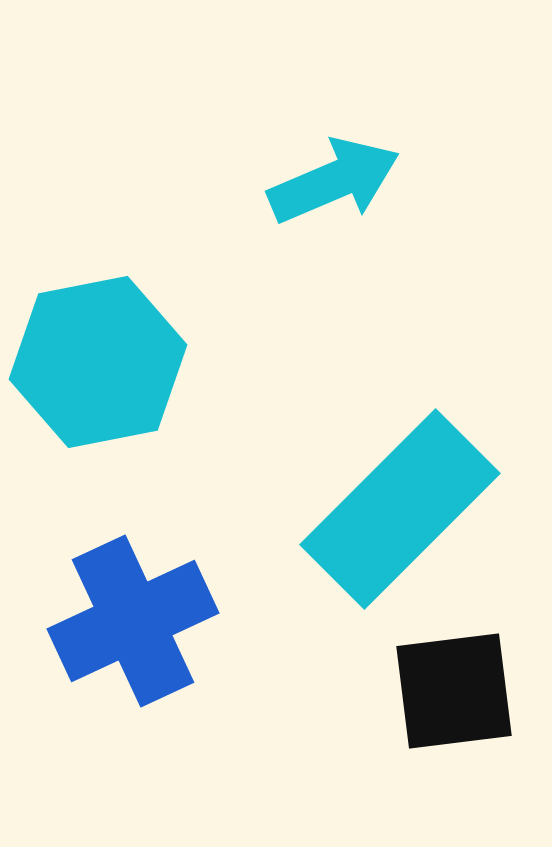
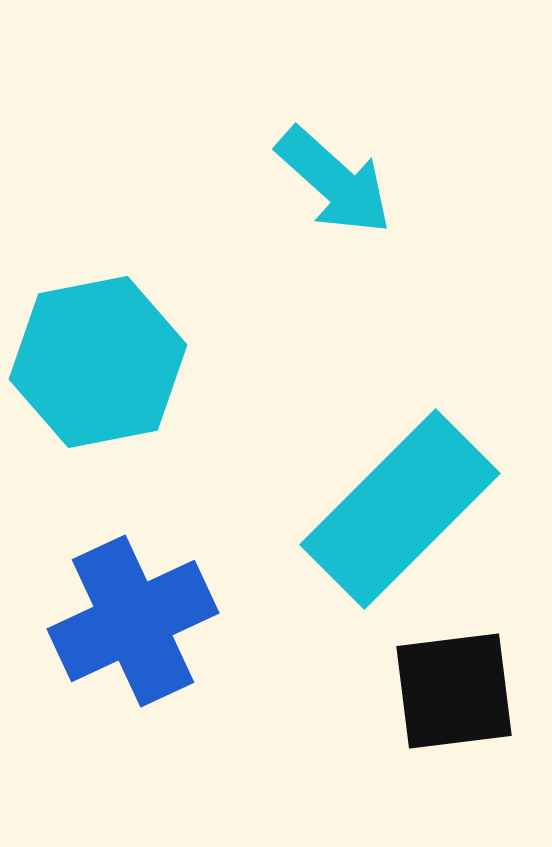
cyan arrow: rotated 65 degrees clockwise
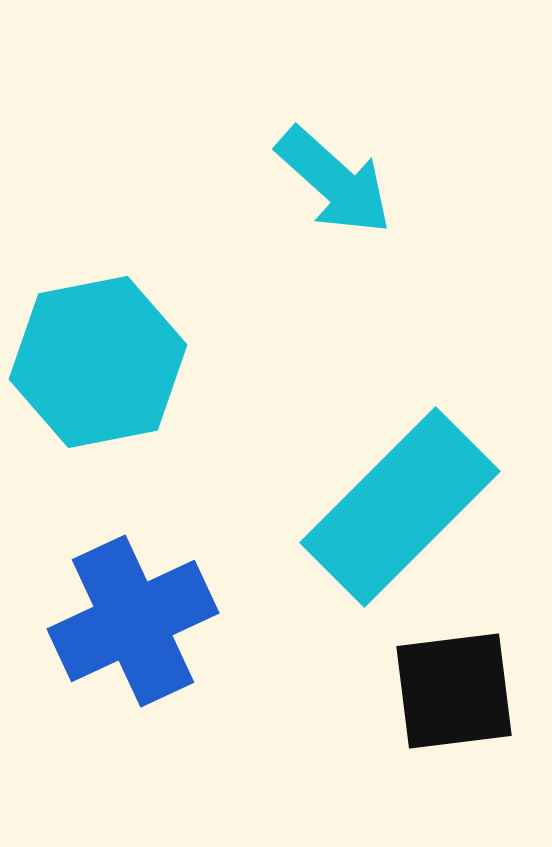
cyan rectangle: moved 2 px up
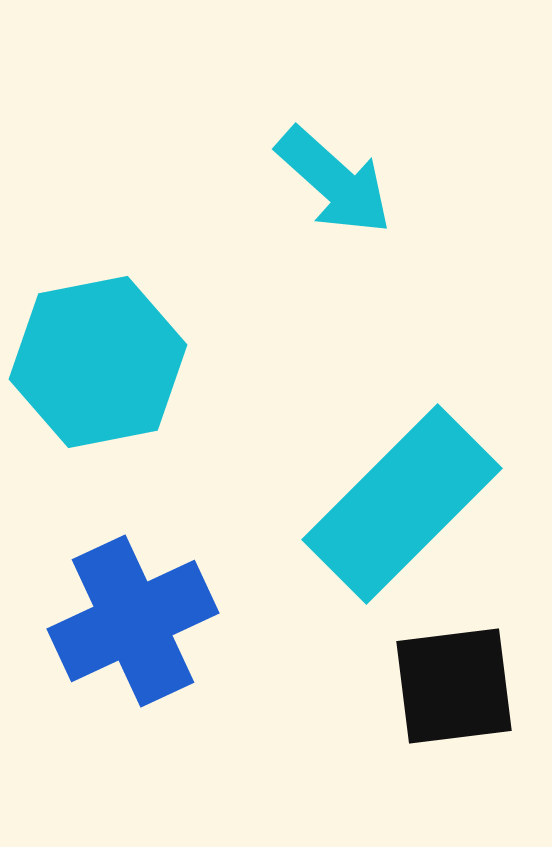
cyan rectangle: moved 2 px right, 3 px up
black square: moved 5 px up
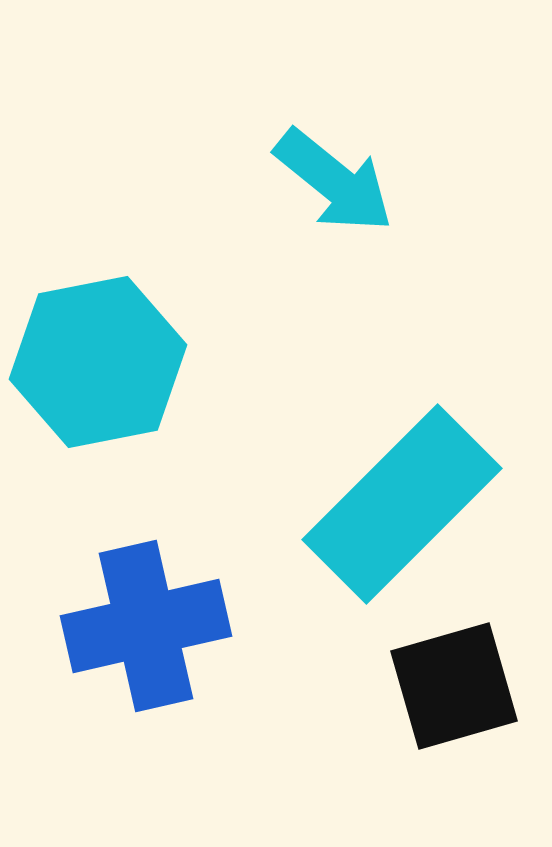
cyan arrow: rotated 3 degrees counterclockwise
blue cross: moved 13 px right, 5 px down; rotated 12 degrees clockwise
black square: rotated 9 degrees counterclockwise
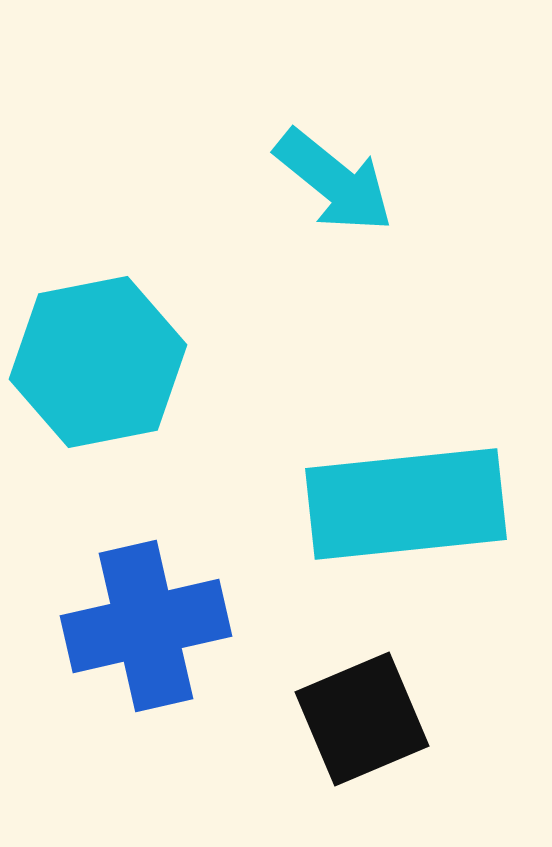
cyan rectangle: moved 4 px right; rotated 39 degrees clockwise
black square: moved 92 px left, 33 px down; rotated 7 degrees counterclockwise
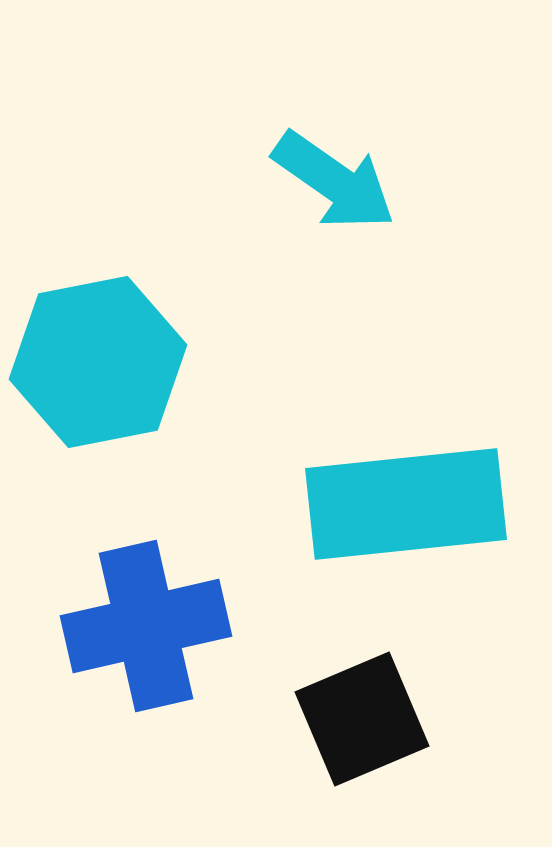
cyan arrow: rotated 4 degrees counterclockwise
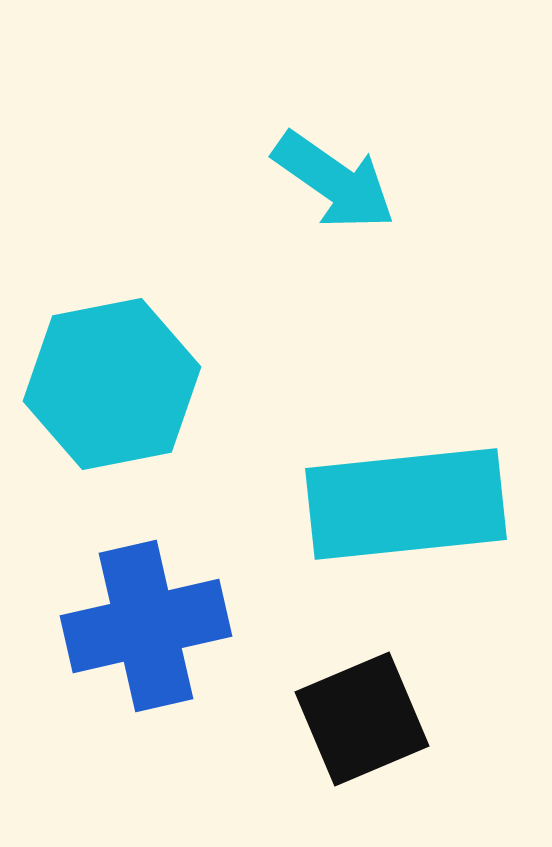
cyan hexagon: moved 14 px right, 22 px down
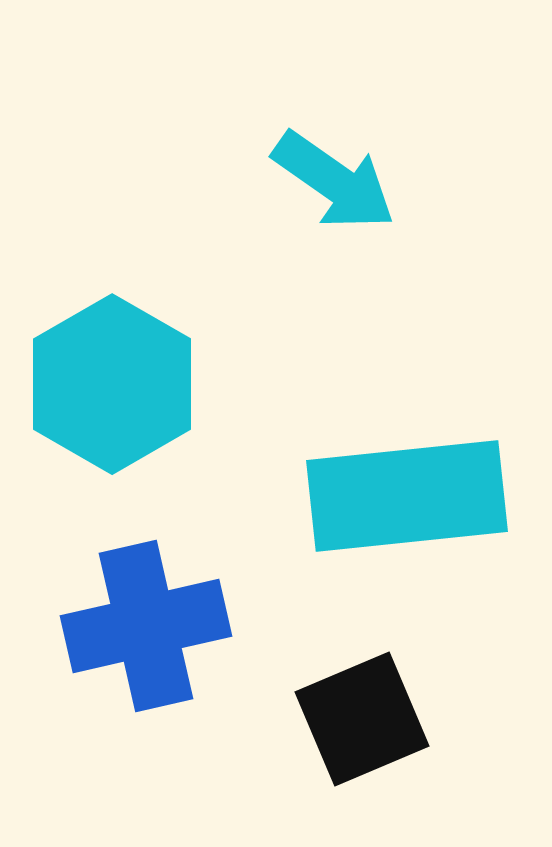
cyan hexagon: rotated 19 degrees counterclockwise
cyan rectangle: moved 1 px right, 8 px up
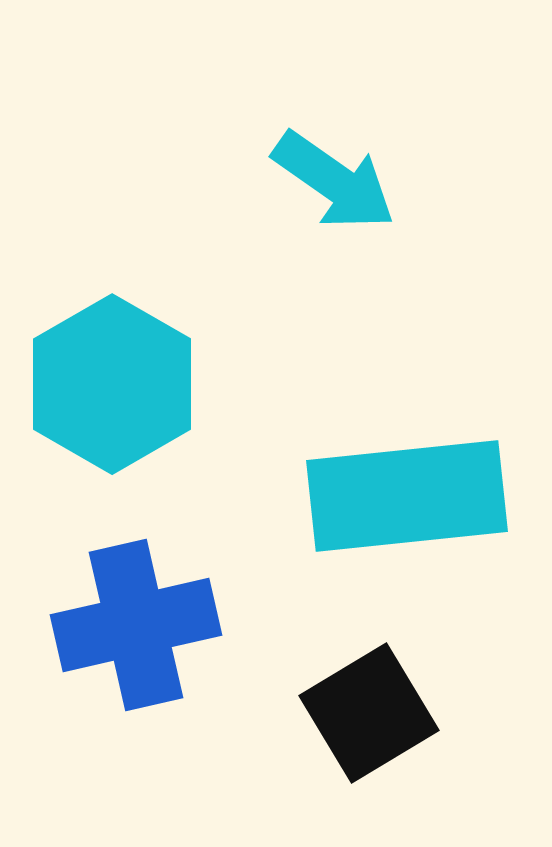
blue cross: moved 10 px left, 1 px up
black square: moved 7 px right, 6 px up; rotated 8 degrees counterclockwise
